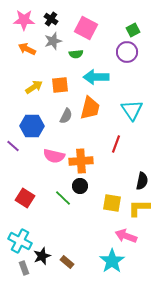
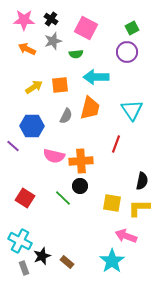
green square: moved 1 px left, 2 px up
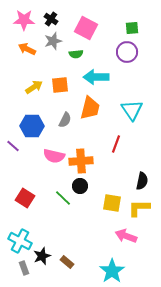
green square: rotated 24 degrees clockwise
gray semicircle: moved 1 px left, 4 px down
cyan star: moved 10 px down
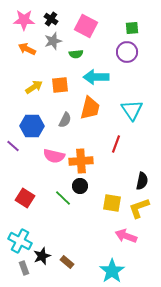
pink square: moved 2 px up
yellow L-shape: rotated 20 degrees counterclockwise
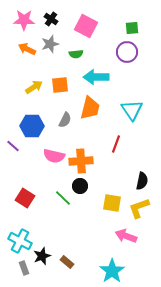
gray star: moved 3 px left, 3 px down
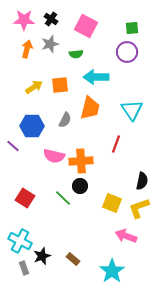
orange arrow: rotated 78 degrees clockwise
yellow square: rotated 12 degrees clockwise
brown rectangle: moved 6 px right, 3 px up
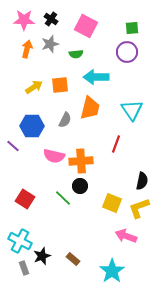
red square: moved 1 px down
